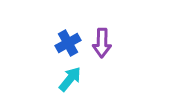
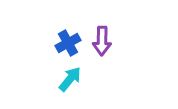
purple arrow: moved 2 px up
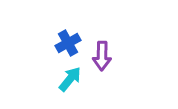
purple arrow: moved 15 px down
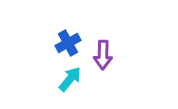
purple arrow: moved 1 px right, 1 px up
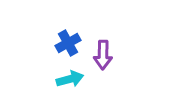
cyan arrow: rotated 36 degrees clockwise
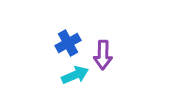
cyan arrow: moved 5 px right, 4 px up; rotated 8 degrees counterclockwise
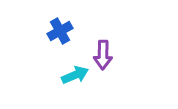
blue cross: moved 8 px left, 12 px up
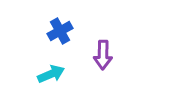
cyan arrow: moved 24 px left, 1 px up
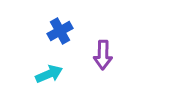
cyan arrow: moved 2 px left
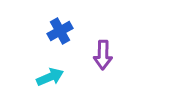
cyan arrow: moved 1 px right, 3 px down
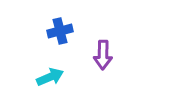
blue cross: rotated 15 degrees clockwise
